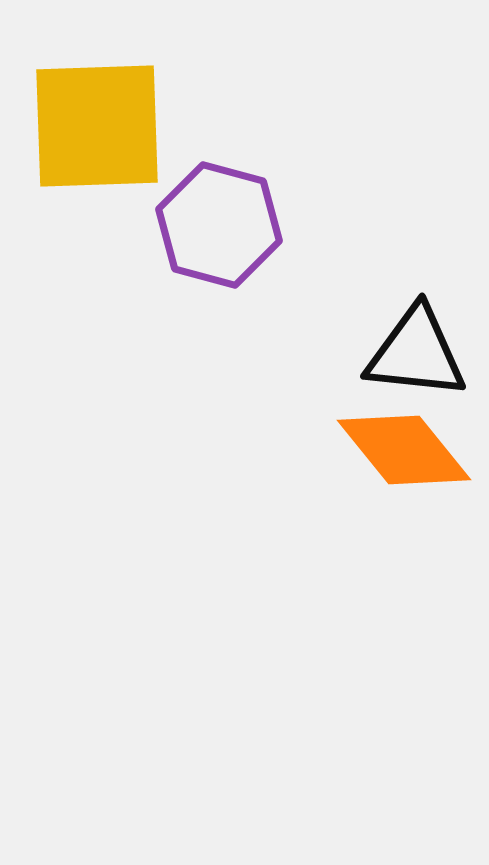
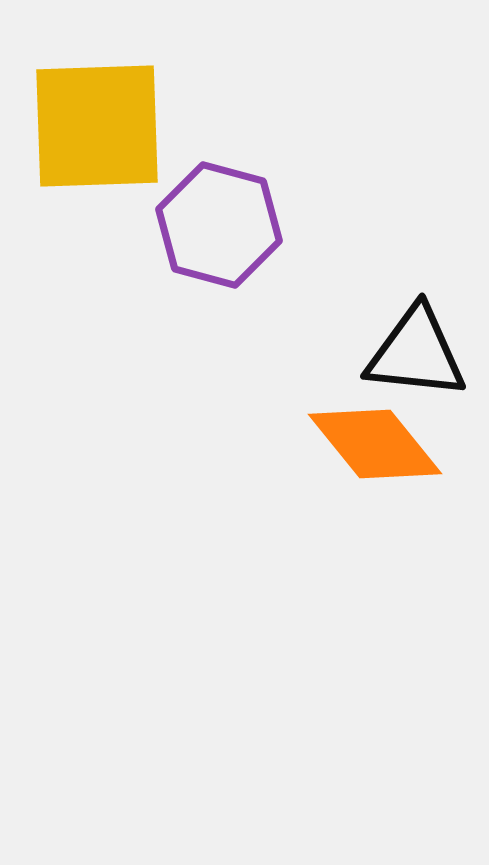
orange diamond: moved 29 px left, 6 px up
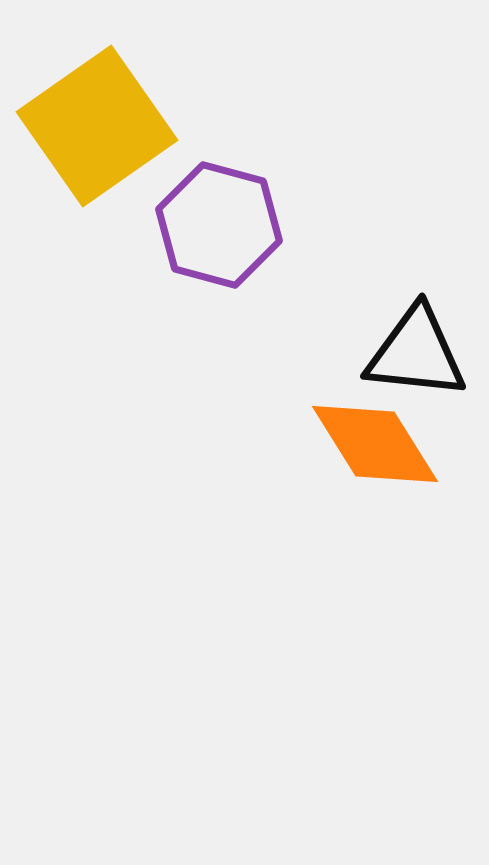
yellow square: rotated 33 degrees counterclockwise
orange diamond: rotated 7 degrees clockwise
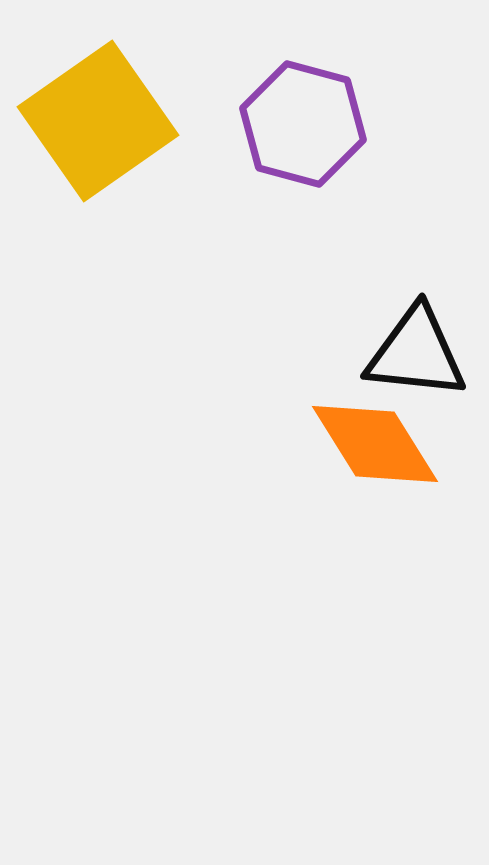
yellow square: moved 1 px right, 5 px up
purple hexagon: moved 84 px right, 101 px up
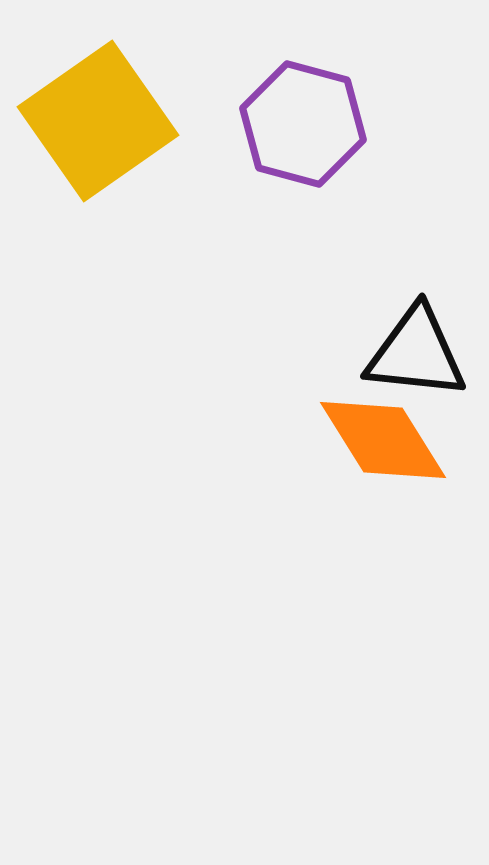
orange diamond: moved 8 px right, 4 px up
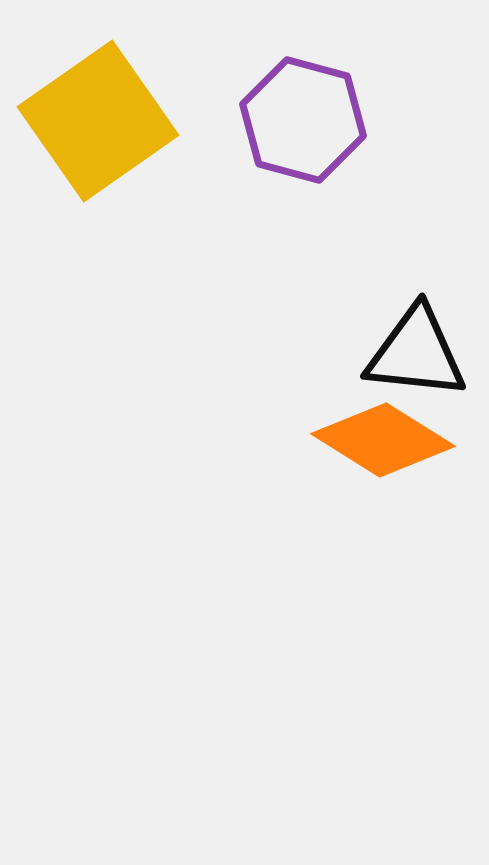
purple hexagon: moved 4 px up
orange diamond: rotated 26 degrees counterclockwise
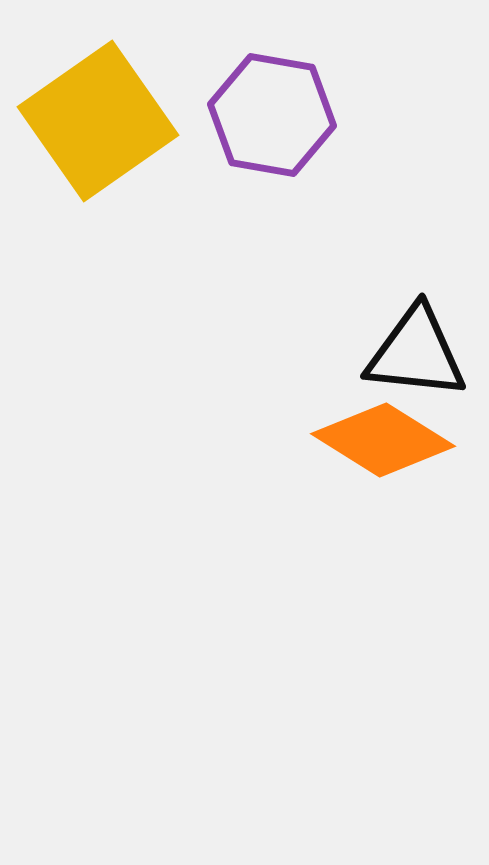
purple hexagon: moved 31 px left, 5 px up; rotated 5 degrees counterclockwise
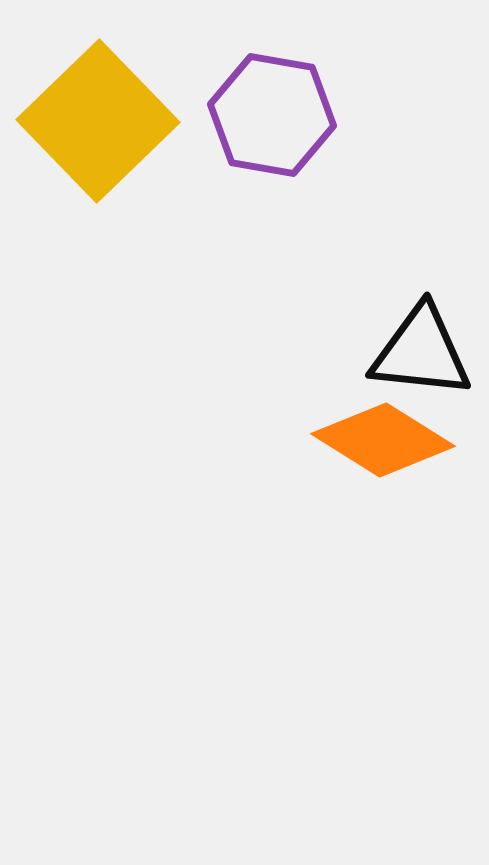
yellow square: rotated 9 degrees counterclockwise
black triangle: moved 5 px right, 1 px up
